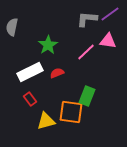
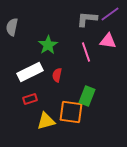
pink line: rotated 66 degrees counterclockwise
red semicircle: moved 2 px down; rotated 56 degrees counterclockwise
red rectangle: rotated 72 degrees counterclockwise
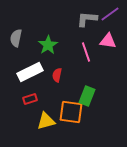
gray semicircle: moved 4 px right, 11 px down
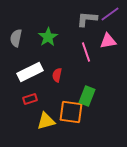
pink triangle: rotated 18 degrees counterclockwise
green star: moved 8 px up
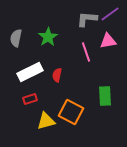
green rectangle: moved 18 px right; rotated 24 degrees counterclockwise
orange square: rotated 20 degrees clockwise
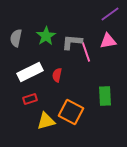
gray L-shape: moved 15 px left, 23 px down
green star: moved 2 px left, 1 px up
